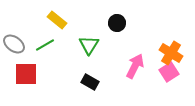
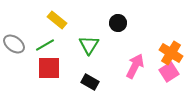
black circle: moved 1 px right
red square: moved 23 px right, 6 px up
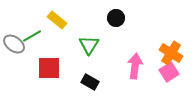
black circle: moved 2 px left, 5 px up
green line: moved 13 px left, 9 px up
pink arrow: rotated 20 degrees counterclockwise
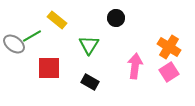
orange cross: moved 2 px left, 6 px up
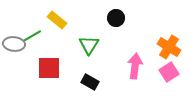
gray ellipse: rotated 30 degrees counterclockwise
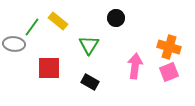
yellow rectangle: moved 1 px right, 1 px down
green line: moved 9 px up; rotated 24 degrees counterclockwise
orange cross: rotated 15 degrees counterclockwise
pink square: rotated 12 degrees clockwise
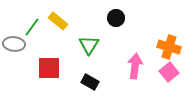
pink square: rotated 18 degrees counterclockwise
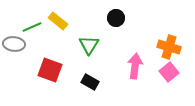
green line: rotated 30 degrees clockwise
red square: moved 1 px right, 2 px down; rotated 20 degrees clockwise
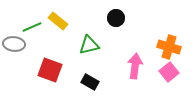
green triangle: rotated 45 degrees clockwise
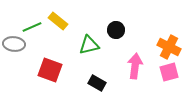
black circle: moved 12 px down
orange cross: rotated 10 degrees clockwise
pink square: rotated 24 degrees clockwise
black rectangle: moved 7 px right, 1 px down
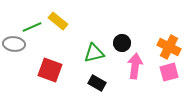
black circle: moved 6 px right, 13 px down
green triangle: moved 5 px right, 8 px down
